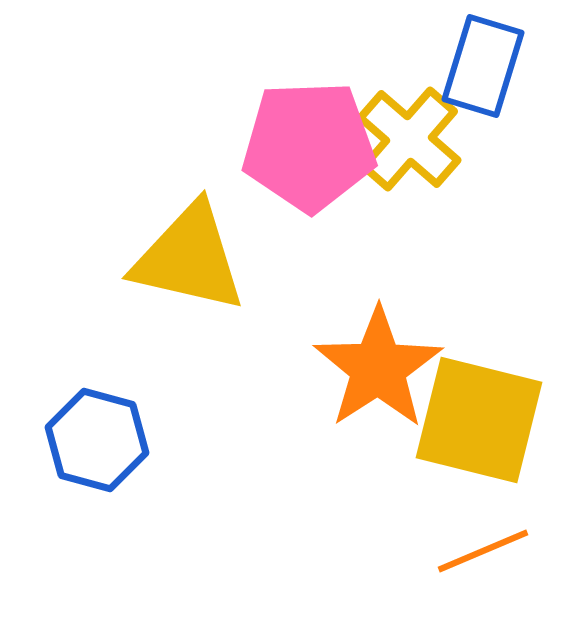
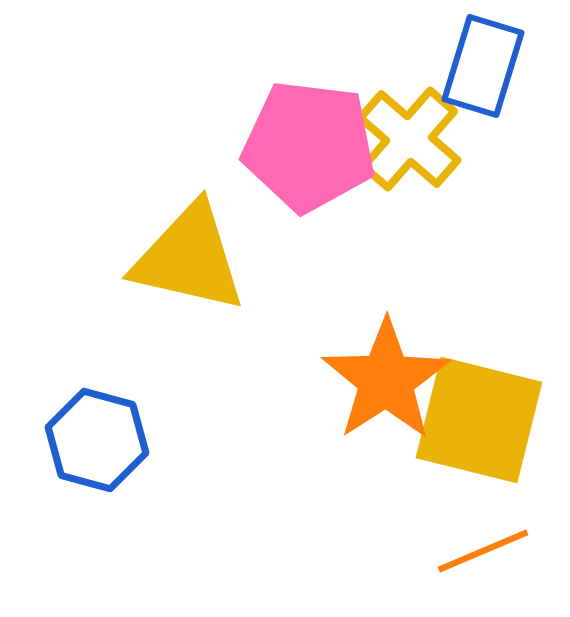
pink pentagon: rotated 9 degrees clockwise
orange star: moved 8 px right, 12 px down
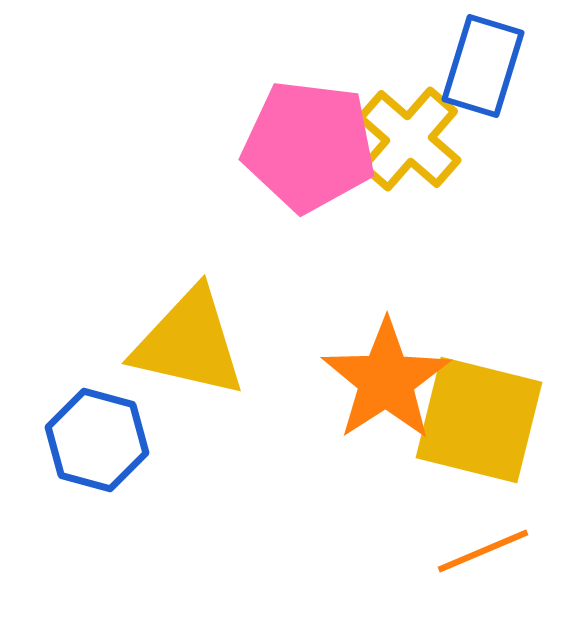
yellow triangle: moved 85 px down
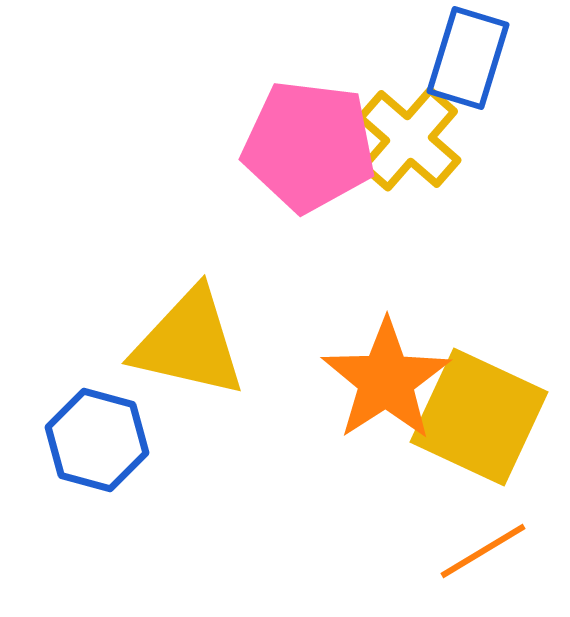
blue rectangle: moved 15 px left, 8 px up
yellow square: moved 3 px up; rotated 11 degrees clockwise
orange line: rotated 8 degrees counterclockwise
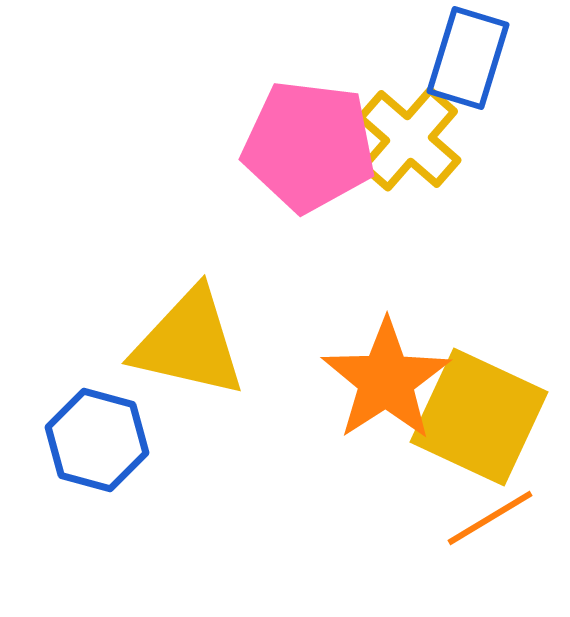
orange line: moved 7 px right, 33 px up
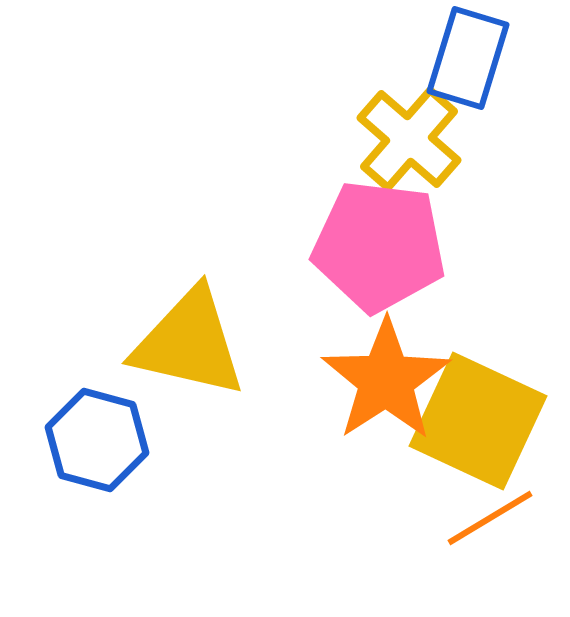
pink pentagon: moved 70 px right, 100 px down
yellow square: moved 1 px left, 4 px down
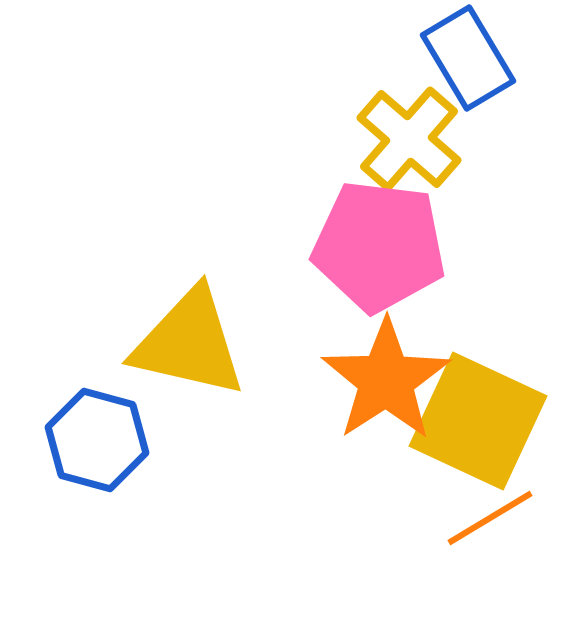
blue rectangle: rotated 48 degrees counterclockwise
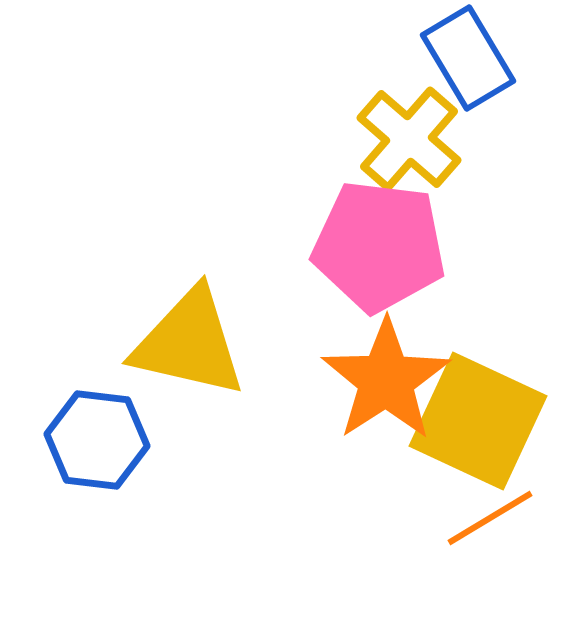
blue hexagon: rotated 8 degrees counterclockwise
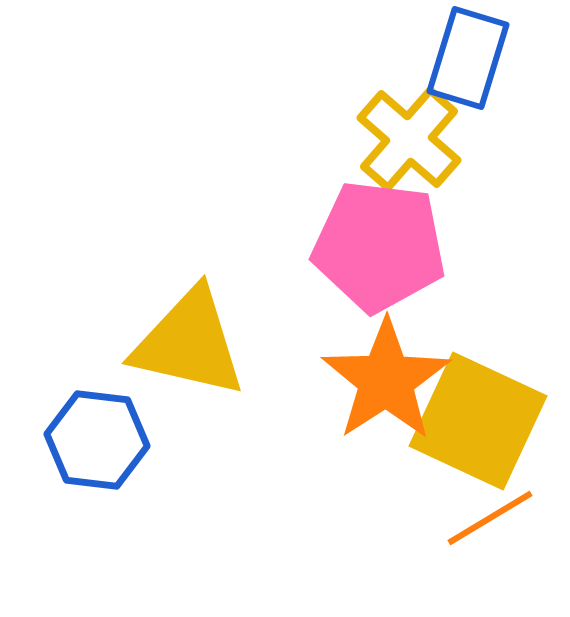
blue rectangle: rotated 48 degrees clockwise
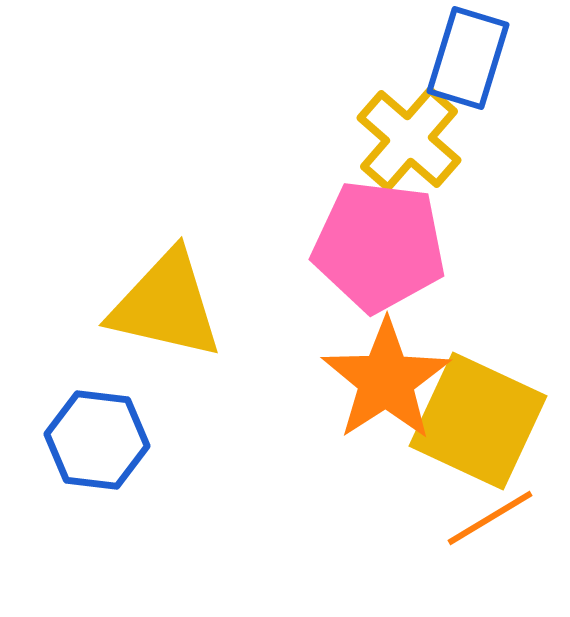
yellow triangle: moved 23 px left, 38 px up
